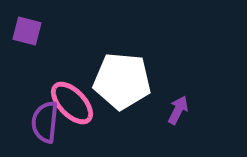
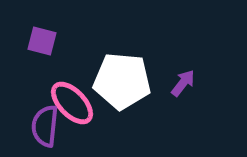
purple square: moved 15 px right, 10 px down
purple arrow: moved 5 px right, 27 px up; rotated 12 degrees clockwise
purple semicircle: moved 4 px down
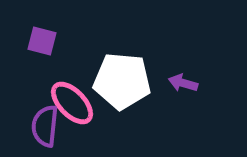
purple arrow: rotated 112 degrees counterclockwise
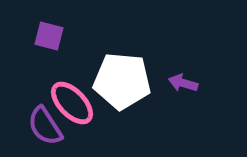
purple square: moved 7 px right, 5 px up
purple semicircle: rotated 39 degrees counterclockwise
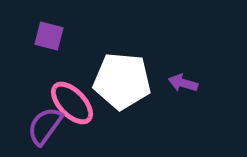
purple semicircle: rotated 69 degrees clockwise
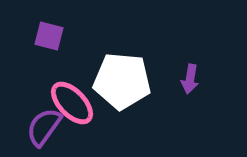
purple arrow: moved 7 px right, 4 px up; rotated 96 degrees counterclockwise
purple semicircle: moved 1 px left, 1 px down
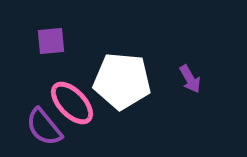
purple square: moved 2 px right, 5 px down; rotated 20 degrees counterclockwise
purple arrow: rotated 40 degrees counterclockwise
purple semicircle: rotated 75 degrees counterclockwise
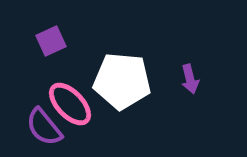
purple square: rotated 20 degrees counterclockwise
purple arrow: rotated 16 degrees clockwise
pink ellipse: moved 2 px left, 1 px down
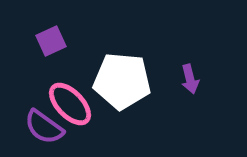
purple semicircle: rotated 15 degrees counterclockwise
